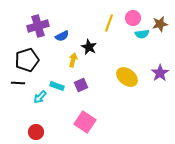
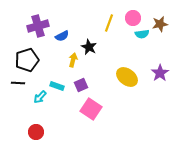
pink square: moved 6 px right, 13 px up
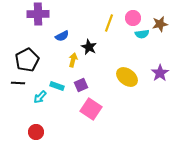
purple cross: moved 12 px up; rotated 15 degrees clockwise
black pentagon: rotated 10 degrees counterclockwise
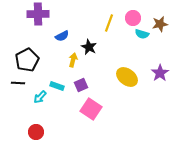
cyan semicircle: rotated 24 degrees clockwise
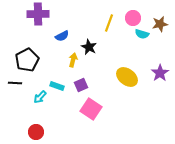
black line: moved 3 px left
